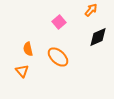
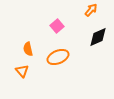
pink square: moved 2 px left, 4 px down
orange ellipse: rotated 65 degrees counterclockwise
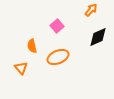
orange semicircle: moved 4 px right, 3 px up
orange triangle: moved 1 px left, 3 px up
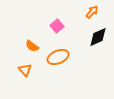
orange arrow: moved 1 px right, 2 px down
orange semicircle: rotated 40 degrees counterclockwise
orange triangle: moved 4 px right, 2 px down
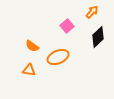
pink square: moved 10 px right
black diamond: rotated 20 degrees counterclockwise
orange triangle: moved 4 px right; rotated 40 degrees counterclockwise
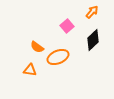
black diamond: moved 5 px left, 3 px down
orange semicircle: moved 5 px right, 1 px down
orange triangle: moved 1 px right
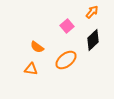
orange ellipse: moved 8 px right, 3 px down; rotated 15 degrees counterclockwise
orange triangle: moved 1 px right, 1 px up
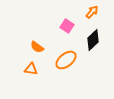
pink square: rotated 16 degrees counterclockwise
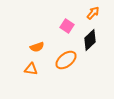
orange arrow: moved 1 px right, 1 px down
black diamond: moved 3 px left
orange semicircle: rotated 56 degrees counterclockwise
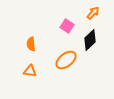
orange semicircle: moved 6 px left, 3 px up; rotated 104 degrees clockwise
orange triangle: moved 1 px left, 2 px down
